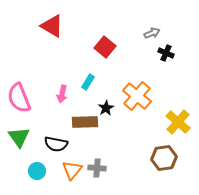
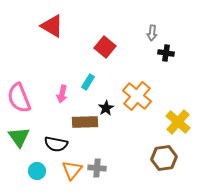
gray arrow: rotated 119 degrees clockwise
black cross: rotated 14 degrees counterclockwise
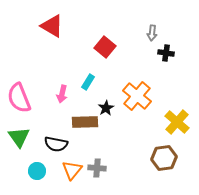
yellow cross: moved 1 px left
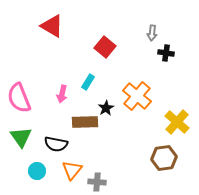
green triangle: moved 2 px right
gray cross: moved 14 px down
